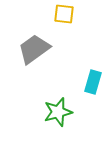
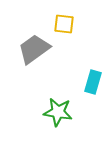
yellow square: moved 10 px down
green star: rotated 24 degrees clockwise
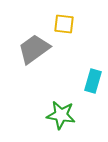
cyan rectangle: moved 1 px up
green star: moved 3 px right, 3 px down
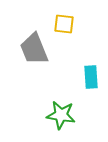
gray trapezoid: rotated 76 degrees counterclockwise
cyan rectangle: moved 2 px left, 4 px up; rotated 20 degrees counterclockwise
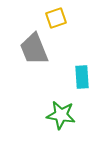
yellow square: moved 8 px left, 6 px up; rotated 25 degrees counterclockwise
cyan rectangle: moved 9 px left
